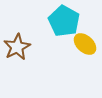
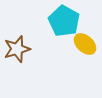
brown star: moved 2 px down; rotated 12 degrees clockwise
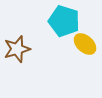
cyan pentagon: rotated 12 degrees counterclockwise
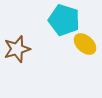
cyan pentagon: moved 1 px up
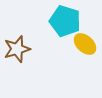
cyan pentagon: moved 1 px right, 1 px down
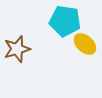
cyan pentagon: rotated 8 degrees counterclockwise
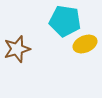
yellow ellipse: rotated 65 degrees counterclockwise
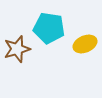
cyan pentagon: moved 16 px left, 7 px down
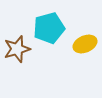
cyan pentagon: rotated 24 degrees counterclockwise
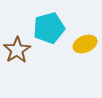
brown star: moved 1 px down; rotated 16 degrees counterclockwise
